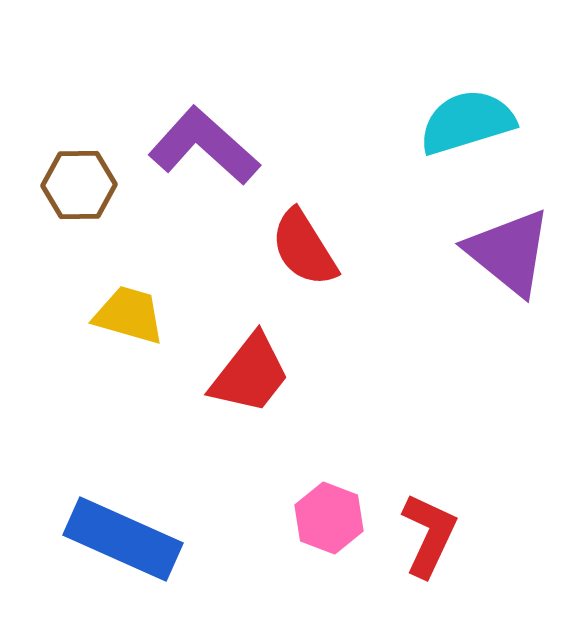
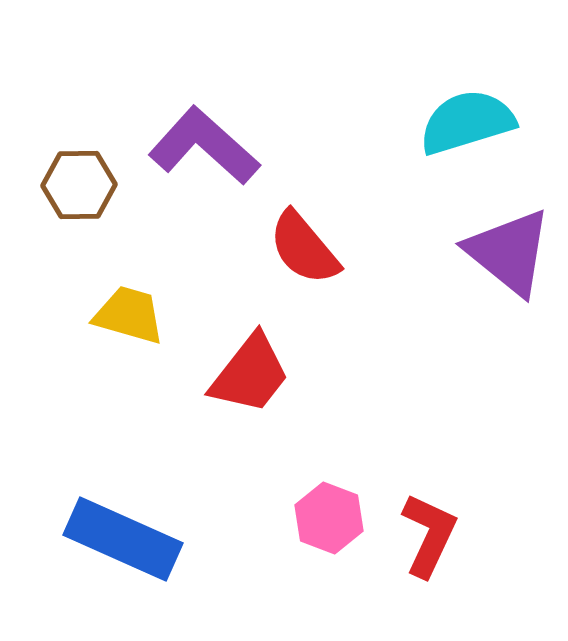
red semicircle: rotated 8 degrees counterclockwise
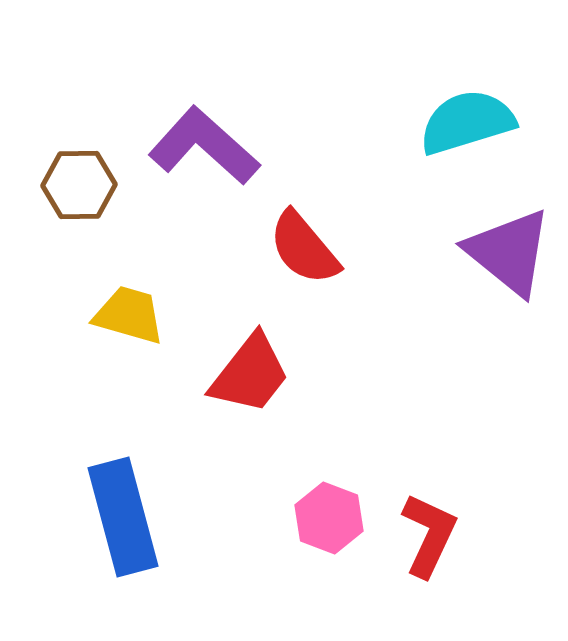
blue rectangle: moved 22 px up; rotated 51 degrees clockwise
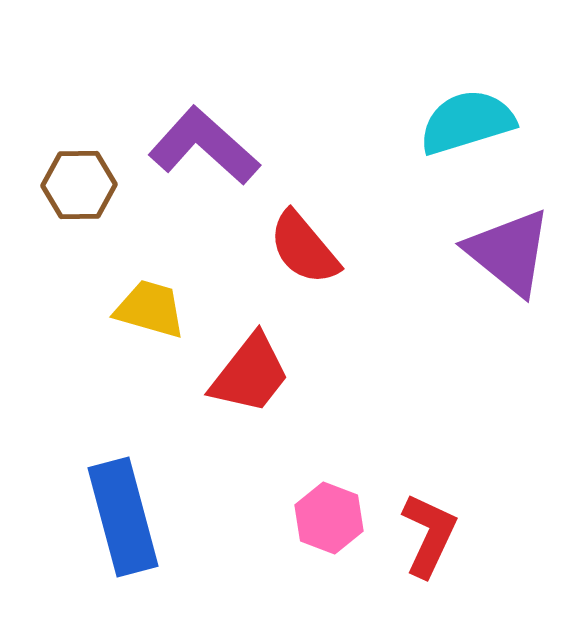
yellow trapezoid: moved 21 px right, 6 px up
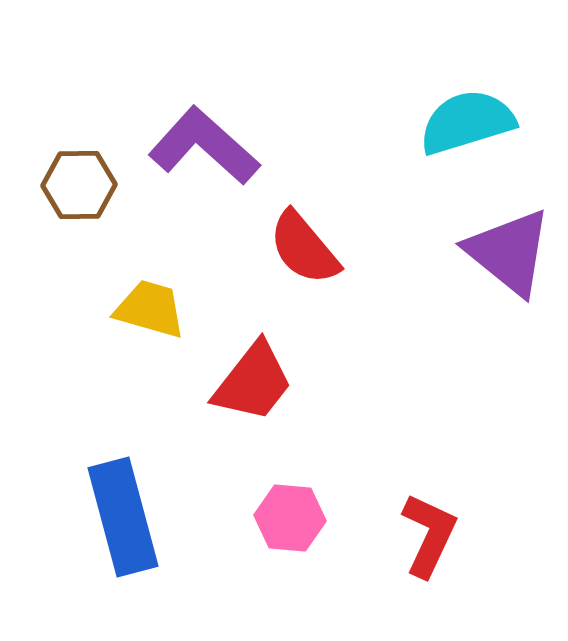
red trapezoid: moved 3 px right, 8 px down
pink hexagon: moved 39 px left; rotated 16 degrees counterclockwise
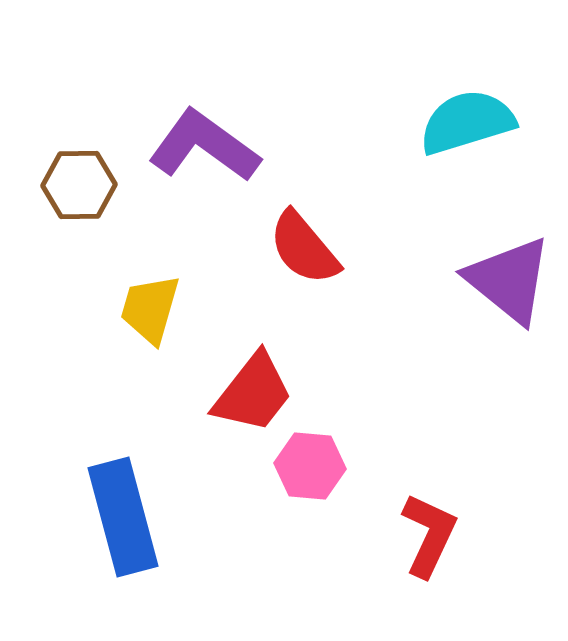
purple L-shape: rotated 6 degrees counterclockwise
purple triangle: moved 28 px down
yellow trapezoid: rotated 90 degrees counterclockwise
red trapezoid: moved 11 px down
pink hexagon: moved 20 px right, 52 px up
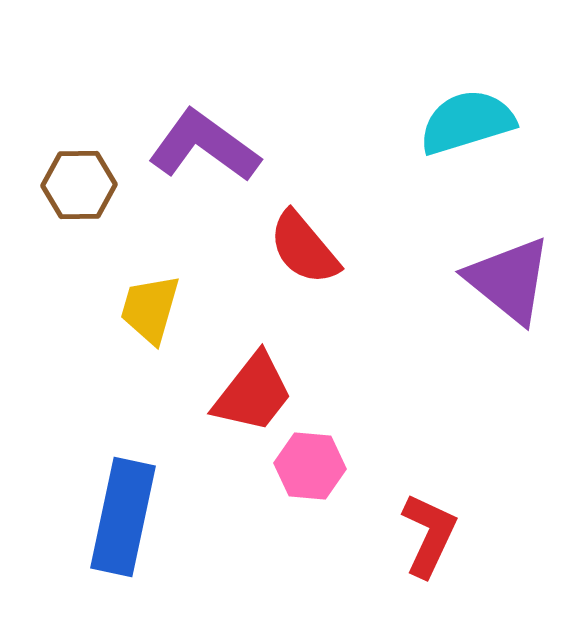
blue rectangle: rotated 27 degrees clockwise
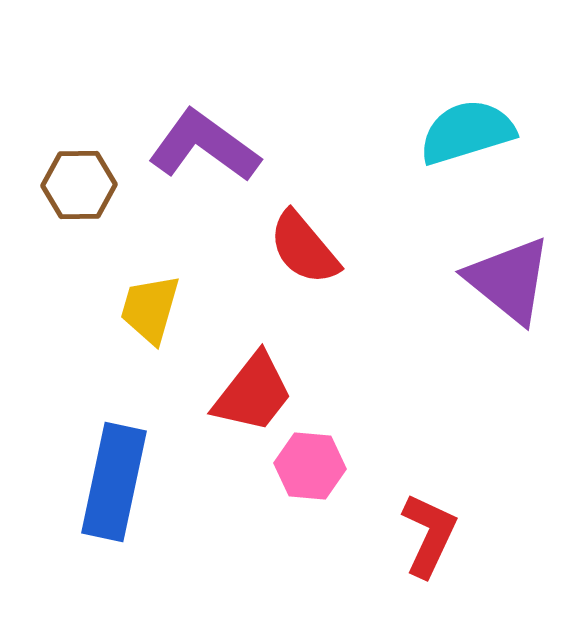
cyan semicircle: moved 10 px down
blue rectangle: moved 9 px left, 35 px up
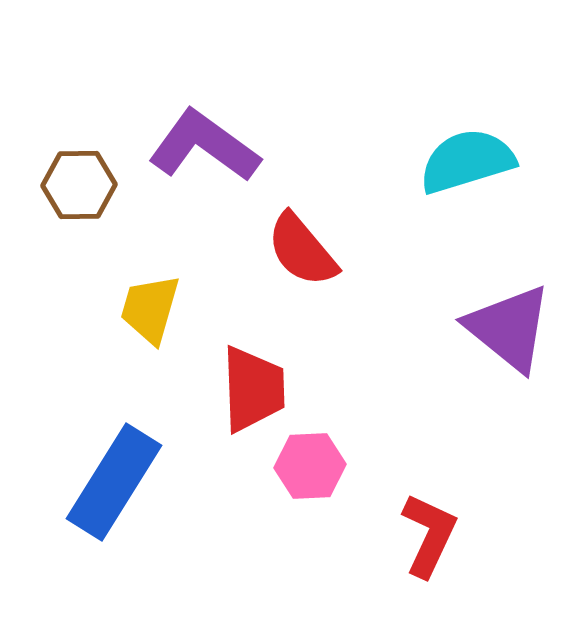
cyan semicircle: moved 29 px down
red semicircle: moved 2 px left, 2 px down
purple triangle: moved 48 px down
red trapezoid: moved 4 px up; rotated 40 degrees counterclockwise
pink hexagon: rotated 8 degrees counterclockwise
blue rectangle: rotated 20 degrees clockwise
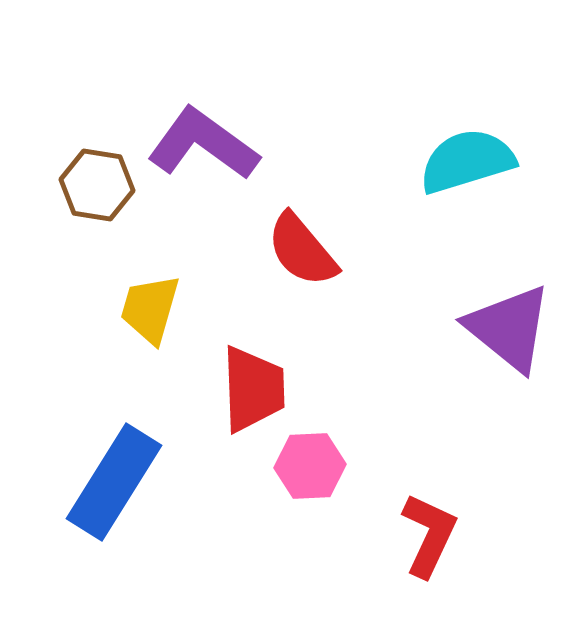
purple L-shape: moved 1 px left, 2 px up
brown hexagon: moved 18 px right; rotated 10 degrees clockwise
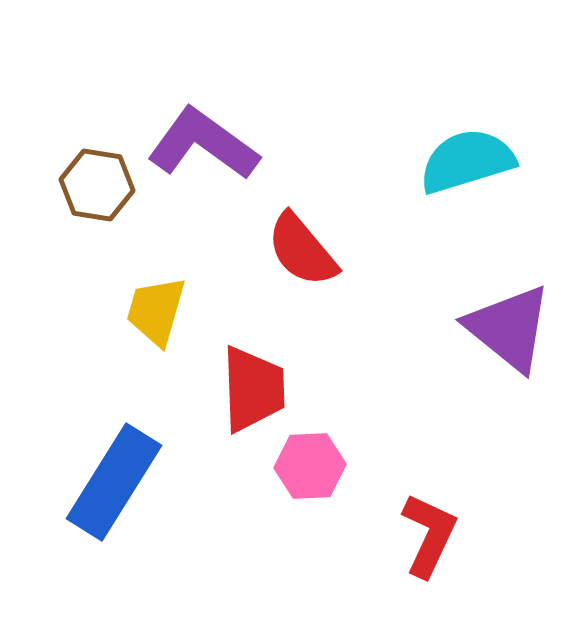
yellow trapezoid: moved 6 px right, 2 px down
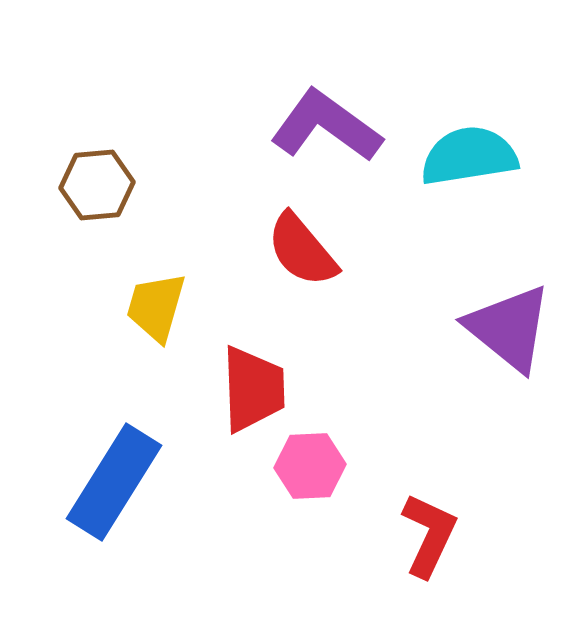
purple L-shape: moved 123 px right, 18 px up
cyan semicircle: moved 2 px right, 5 px up; rotated 8 degrees clockwise
brown hexagon: rotated 14 degrees counterclockwise
yellow trapezoid: moved 4 px up
